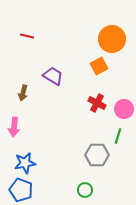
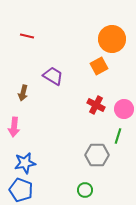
red cross: moved 1 px left, 2 px down
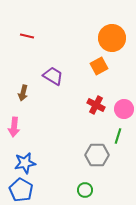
orange circle: moved 1 px up
blue pentagon: rotated 10 degrees clockwise
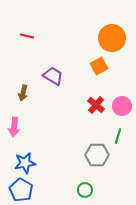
red cross: rotated 12 degrees clockwise
pink circle: moved 2 px left, 3 px up
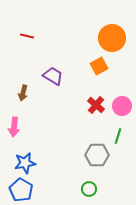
green circle: moved 4 px right, 1 px up
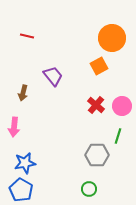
purple trapezoid: rotated 20 degrees clockwise
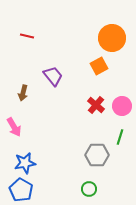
pink arrow: rotated 36 degrees counterclockwise
green line: moved 2 px right, 1 px down
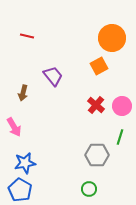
blue pentagon: moved 1 px left
